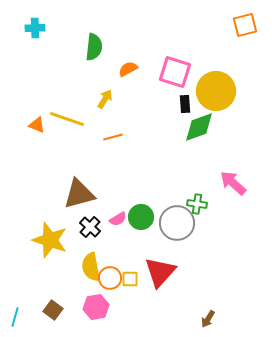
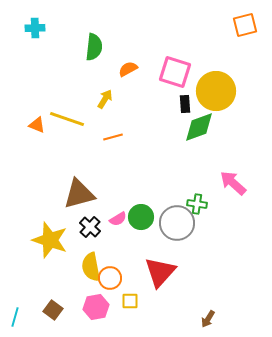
yellow square: moved 22 px down
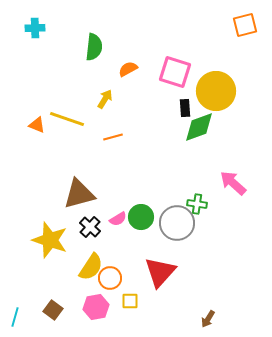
black rectangle: moved 4 px down
yellow semicircle: rotated 136 degrees counterclockwise
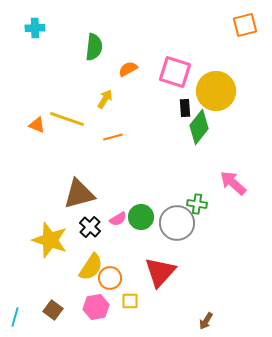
green diamond: rotated 32 degrees counterclockwise
brown arrow: moved 2 px left, 2 px down
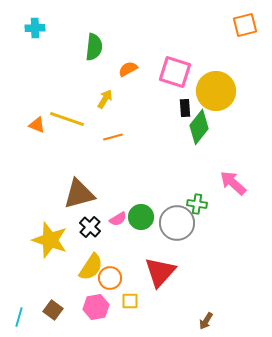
cyan line: moved 4 px right
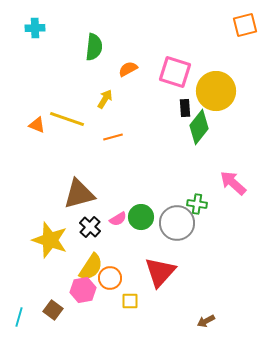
pink hexagon: moved 13 px left, 17 px up
brown arrow: rotated 30 degrees clockwise
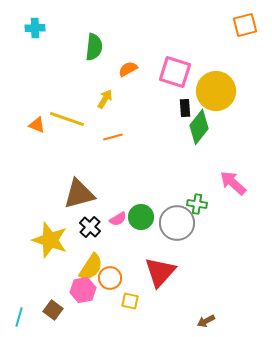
yellow square: rotated 12 degrees clockwise
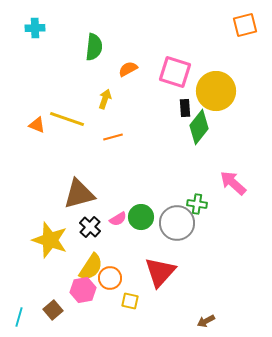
yellow arrow: rotated 12 degrees counterclockwise
brown square: rotated 12 degrees clockwise
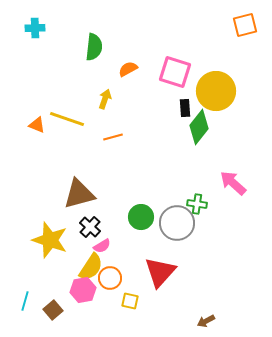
pink semicircle: moved 16 px left, 27 px down
cyan line: moved 6 px right, 16 px up
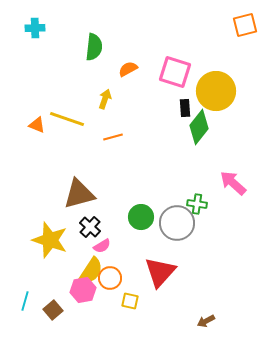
yellow semicircle: moved 4 px down
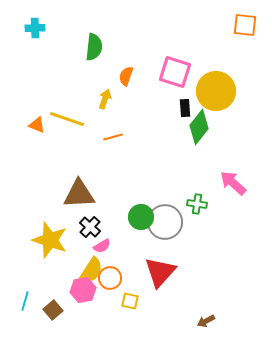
orange square: rotated 20 degrees clockwise
orange semicircle: moved 2 px left, 7 px down; rotated 42 degrees counterclockwise
brown triangle: rotated 12 degrees clockwise
gray circle: moved 12 px left, 1 px up
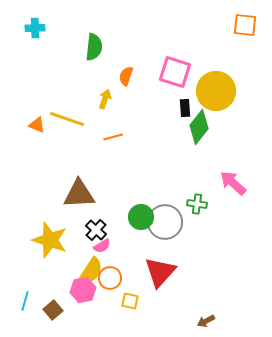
black cross: moved 6 px right, 3 px down
